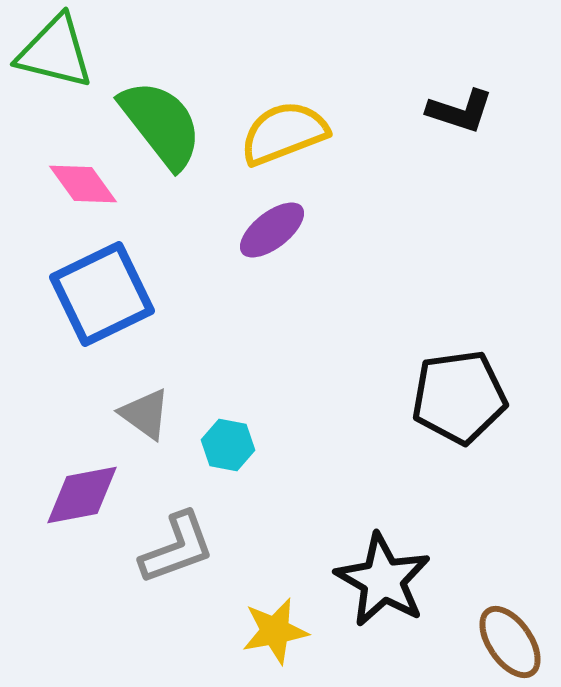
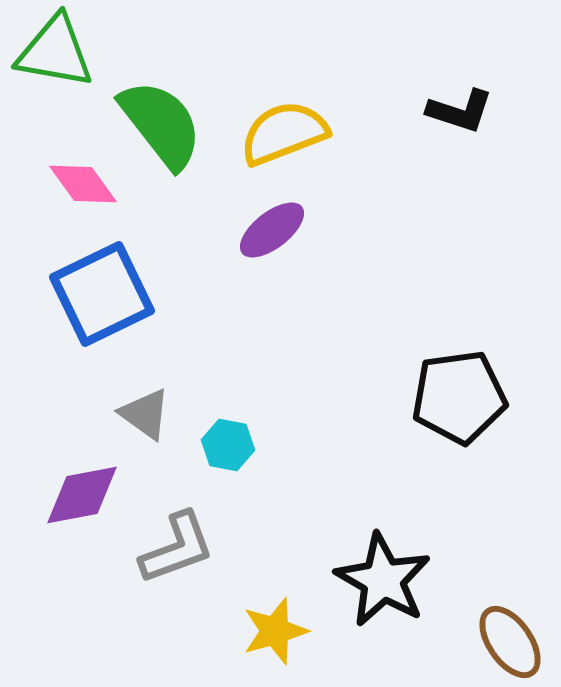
green triangle: rotated 4 degrees counterclockwise
yellow star: rotated 6 degrees counterclockwise
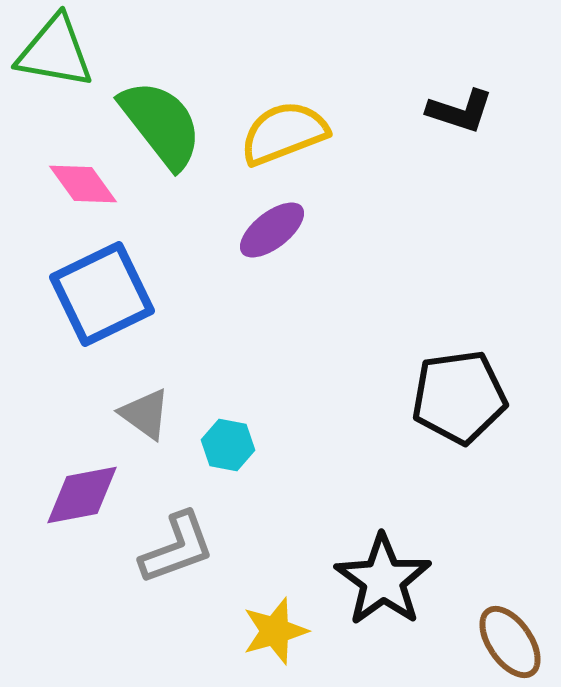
black star: rotated 6 degrees clockwise
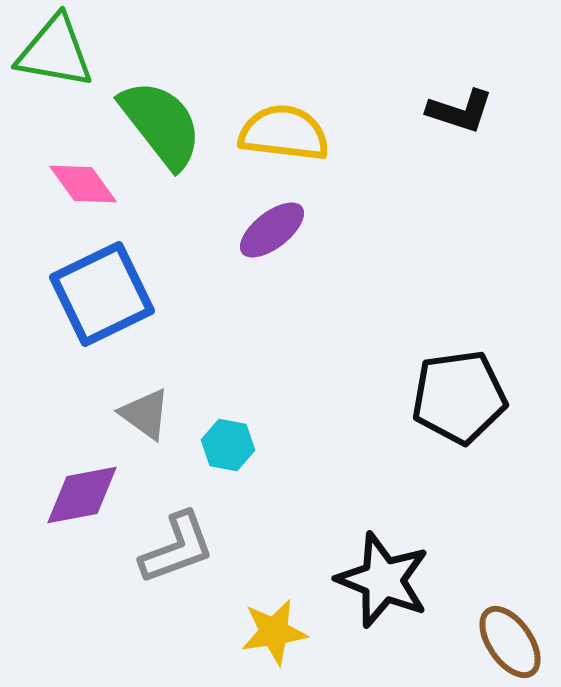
yellow semicircle: rotated 28 degrees clockwise
black star: rotated 14 degrees counterclockwise
yellow star: moved 1 px left, 1 px down; rotated 8 degrees clockwise
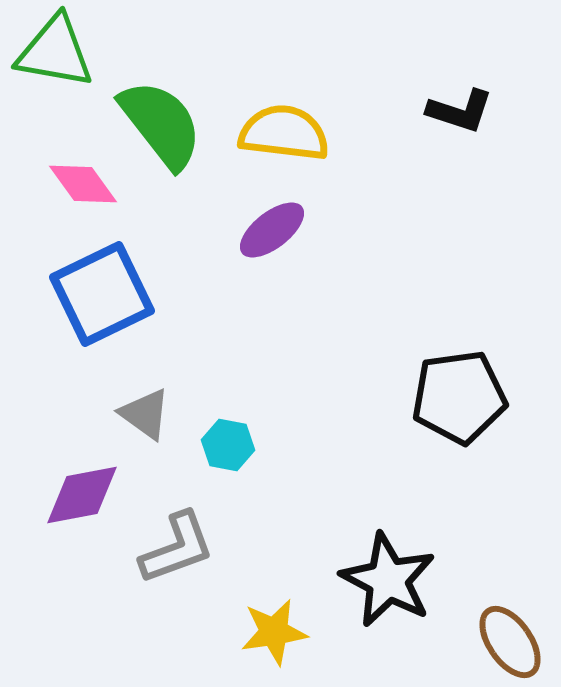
black star: moved 5 px right; rotated 6 degrees clockwise
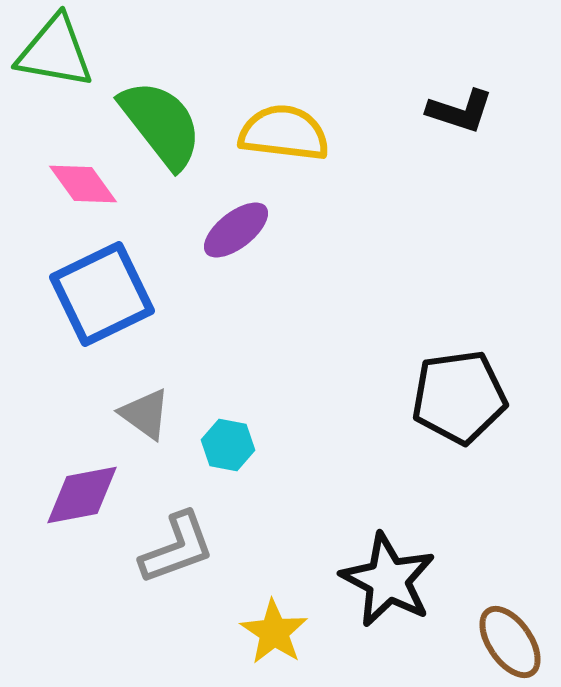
purple ellipse: moved 36 px left
yellow star: rotated 30 degrees counterclockwise
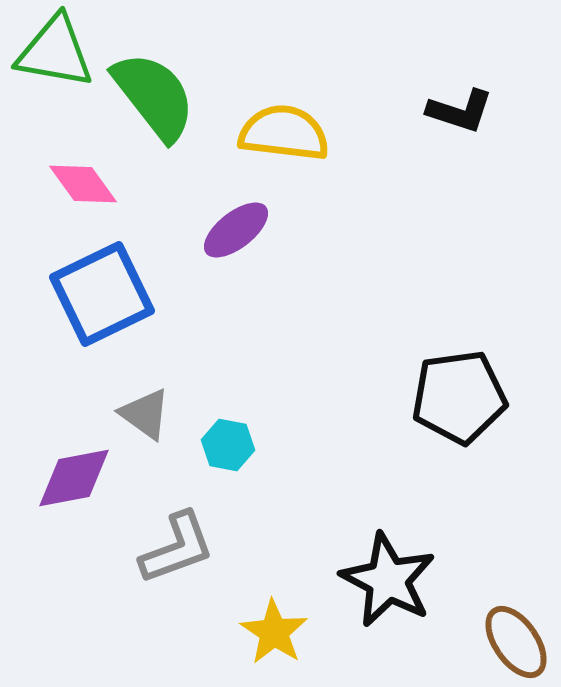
green semicircle: moved 7 px left, 28 px up
purple diamond: moved 8 px left, 17 px up
brown ellipse: moved 6 px right
